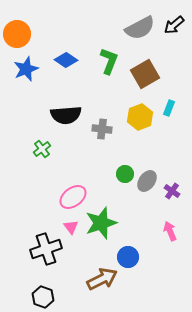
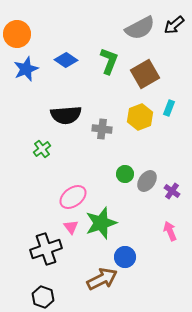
blue circle: moved 3 px left
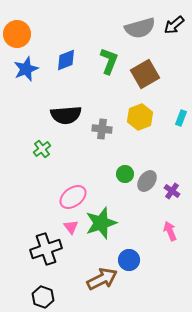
gray semicircle: rotated 12 degrees clockwise
blue diamond: rotated 55 degrees counterclockwise
cyan rectangle: moved 12 px right, 10 px down
blue circle: moved 4 px right, 3 px down
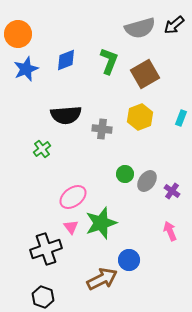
orange circle: moved 1 px right
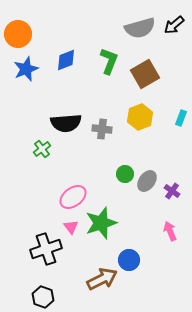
black semicircle: moved 8 px down
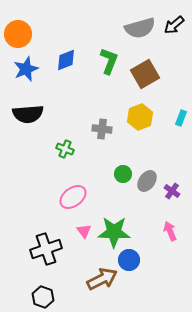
black semicircle: moved 38 px left, 9 px up
green cross: moved 23 px right; rotated 30 degrees counterclockwise
green circle: moved 2 px left
green star: moved 13 px right, 9 px down; rotated 20 degrees clockwise
pink triangle: moved 13 px right, 4 px down
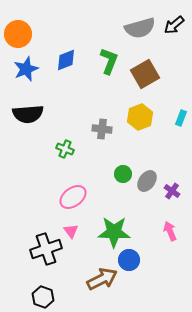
pink triangle: moved 13 px left
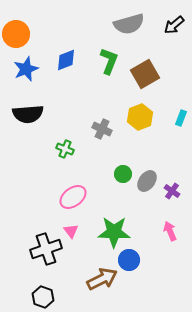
gray semicircle: moved 11 px left, 4 px up
orange circle: moved 2 px left
gray cross: rotated 18 degrees clockwise
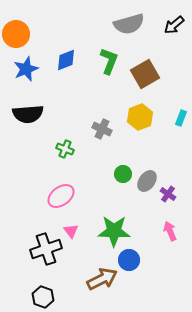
purple cross: moved 4 px left, 3 px down
pink ellipse: moved 12 px left, 1 px up
green star: moved 1 px up
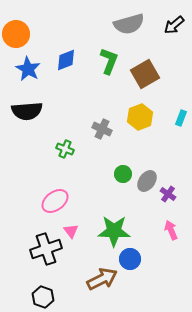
blue star: moved 2 px right; rotated 20 degrees counterclockwise
black semicircle: moved 1 px left, 3 px up
pink ellipse: moved 6 px left, 5 px down
pink arrow: moved 1 px right, 1 px up
blue circle: moved 1 px right, 1 px up
